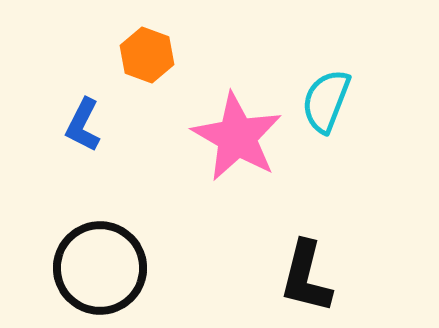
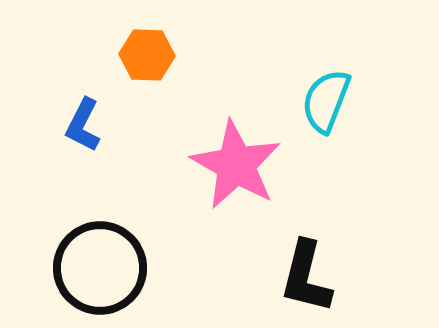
orange hexagon: rotated 18 degrees counterclockwise
pink star: moved 1 px left, 28 px down
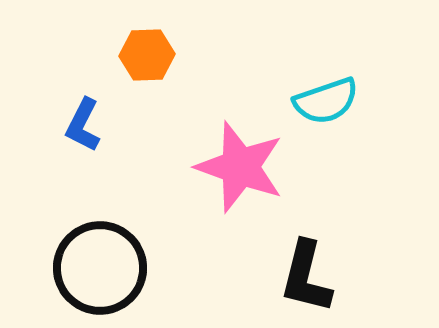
orange hexagon: rotated 4 degrees counterclockwise
cyan semicircle: rotated 130 degrees counterclockwise
pink star: moved 4 px right, 2 px down; rotated 10 degrees counterclockwise
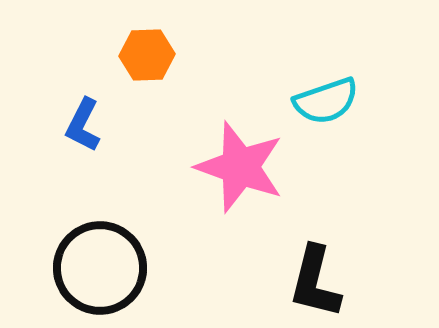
black L-shape: moved 9 px right, 5 px down
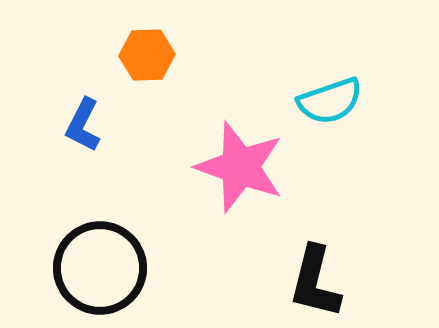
cyan semicircle: moved 4 px right
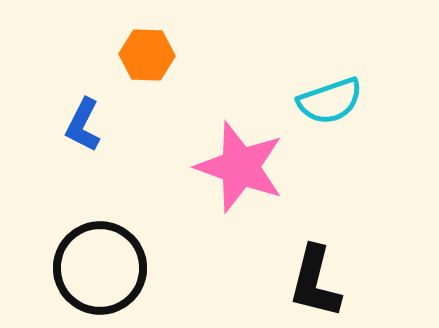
orange hexagon: rotated 4 degrees clockwise
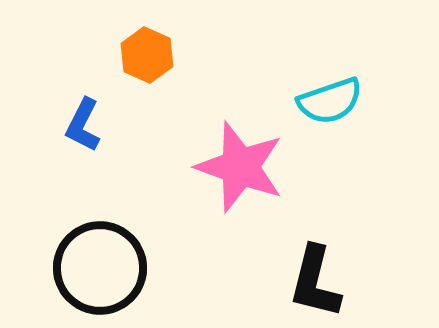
orange hexagon: rotated 22 degrees clockwise
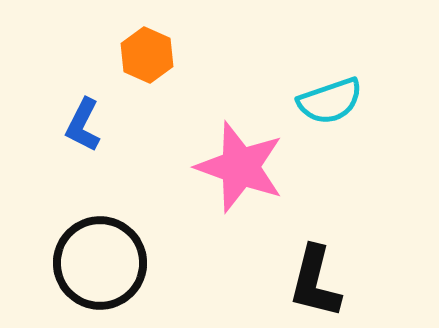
black circle: moved 5 px up
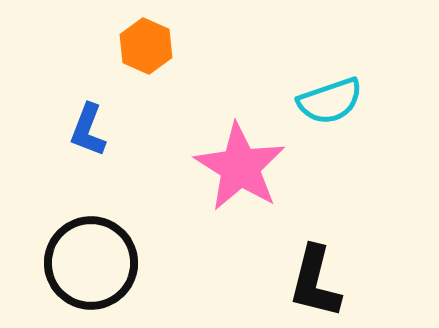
orange hexagon: moved 1 px left, 9 px up
blue L-shape: moved 5 px right, 5 px down; rotated 6 degrees counterclockwise
pink star: rotated 12 degrees clockwise
black circle: moved 9 px left
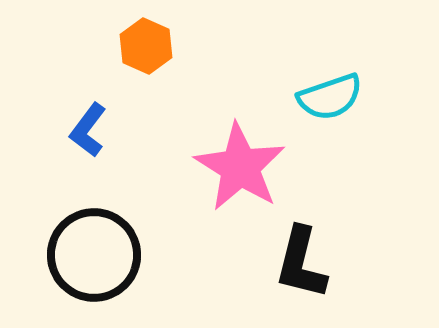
cyan semicircle: moved 4 px up
blue L-shape: rotated 16 degrees clockwise
black circle: moved 3 px right, 8 px up
black L-shape: moved 14 px left, 19 px up
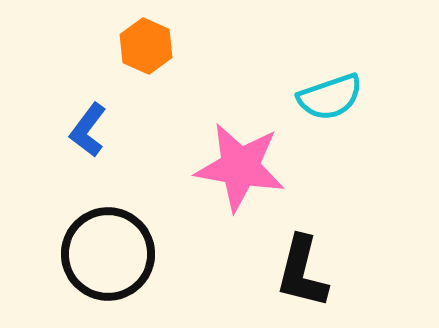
pink star: rotated 22 degrees counterclockwise
black circle: moved 14 px right, 1 px up
black L-shape: moved 1 px right, 9 px down
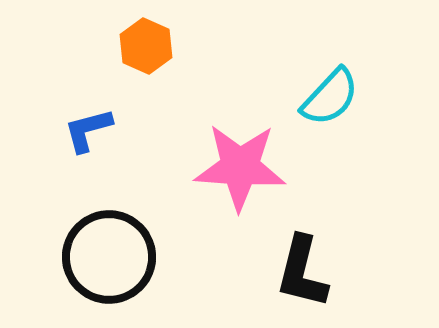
cyan semicircle: rotated 28 degrees counterclockwise
blue L-shape: rotated 38 degrees clockwise
pink star: rotated 6 degrees counterclockwise
black circle: moved 1 px right, 3 px down
